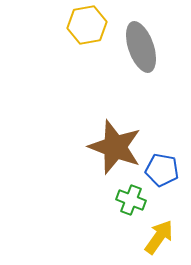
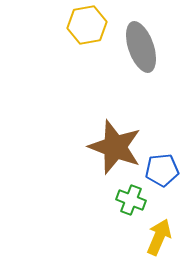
blue pentagon: rotated 16 degrees counterclockwise
yellow arrow: rotated 12 degrees counterclockwise
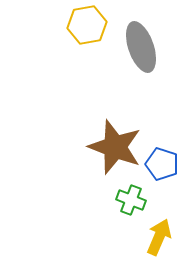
blue pentagon: moved 6 px up; rotated 24 degrees clockwise
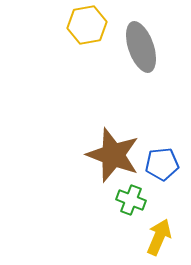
brown star: moved 2 px left, 8 px down
blue pentagon: rotated 24 degrees counterclockwise
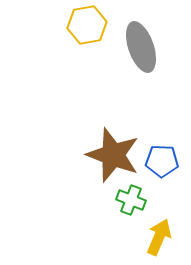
blue pentagon: moved 3 px up; rotated 8 degrees clockwise
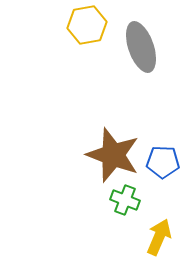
blue pentagon: moved 1 px right, 1 px down
green cross: moved 6 px left
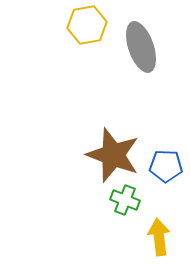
blue pentagon: moved 3 px right, 4 px down
yellow arrow: rotated 30 degrees counterclockwise
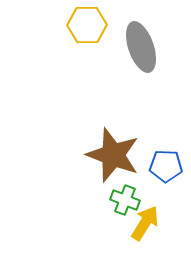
yellow hexagon: rotated 9 degrees clockwise
yellow arrow: moved 14 px left, 14 px up; rotated 39 degrees clockwise
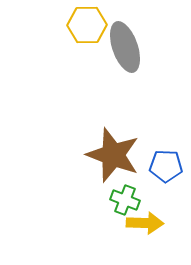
gray ellipse: moved 16 px left
yellow arrow: rotated 60 degrees clockwise
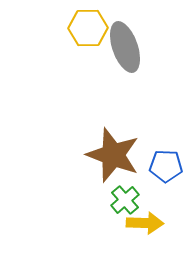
yellow hexagon: moved 1 px right, 3 px down
green cross: rotated 28 degrees clockwise
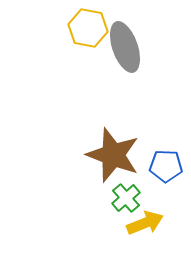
yellow hexagon: rotated 12 degrees clockwise
green cross: moved 1 px right, 2 px up
yellow arrow: rotated 24 degrees counterclockwise
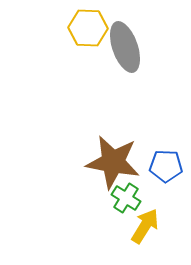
yellow hexagon: rotated 9 degrees counterclockwise
brown star: moved 7 px down; rotated 10 degrees counterclockwise
green cross: rotated 16 degrees counterclockwise
yellow arrow: moved 3 px down; rotated 36 degrees counterclockwise
